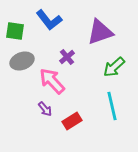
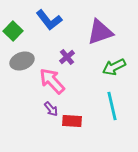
green square: moved 2 px left; rotated 36 degrees clockwise
green arrow: rotated 15 degrees clockwise
purple arrow: moved 6 px right
red rectangle: rotated 36 degrees clockwise
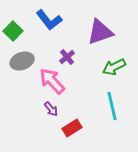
red rectangle: moved 7 px down; rotated 36 degrees counterclockwise
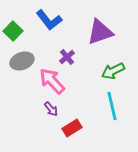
green arrow: moved 1 px left, 4 px down
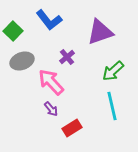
green arrow: rotated 15 degrees counterclockwise
pink arrow: moved 1 px left, 1 px down
